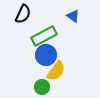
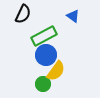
green circle: moved 1 px right, 3 px up
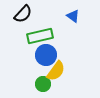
black semicircle: rotated 18 degrees clockwise
green rectangle: moved 4 px left; rotated 15 degrees clockwise
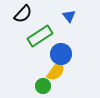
blue triangle: moved 4 px left; rotated 16 degrees clockwise
green rectangle: rotated 20 degrees counterclockwise
blue circle: moved 15 px right, 1 px up
green circle: moved 2 px down
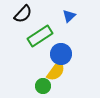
blue triangle: rotated 24 degrees clockwise
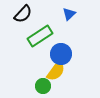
blue triangle: moved 2 px up
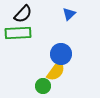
green rectangle: moved 22 px left, 3 px up; rotated 30 degrees clockwise
